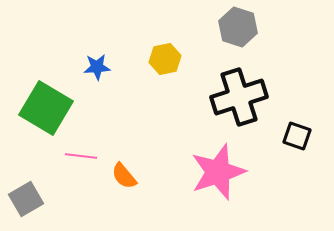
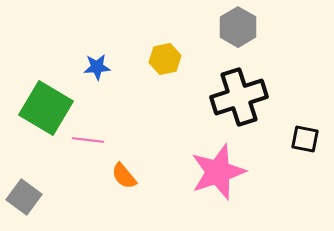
gray hexagon: rotated 12 degrees clockwise
black square: moved 8 px right, 3 px down; rotated 8 degrees counterclockwise
pink line: moved 7 px right, 16 px up
gray square: moved 2 px left, 2 px up; rotated 24 degrees counterclockwise
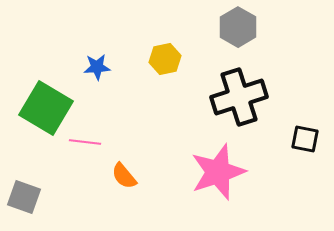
pink line: moved 3 px left, 2 px down
gray square: rotated 16 degrees counterclockwise
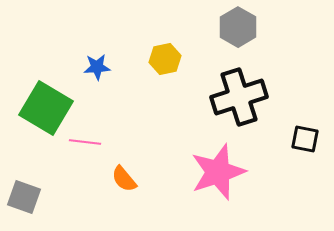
orange semicircle: moved 3 px down
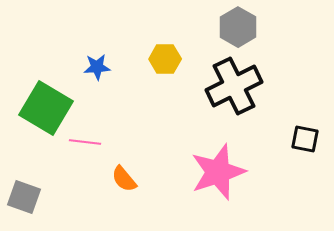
yellow hexagon: rotated 12 degrees clockwise
black cross: moved 5 px left, 11 px up; rotated 8 degrees counterclockwise
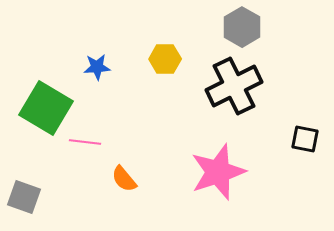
gray hexagon: moved 4 px right
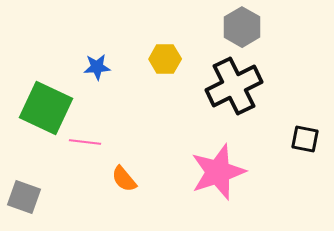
green square: rotated 6 degrees counterclockwise
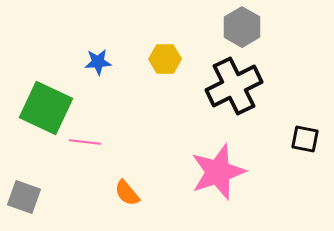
blue star: moved 1 px right, 5 px up
orange semicircle: moved 3 px right, 14 px down
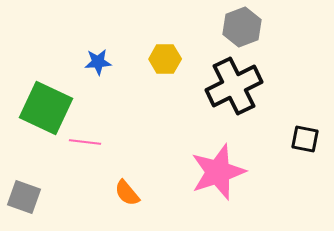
gray hexagon: rotated 9 degrees clockwise
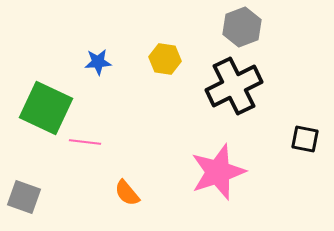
yellow hexagon: rotated 8 degrees clockwise
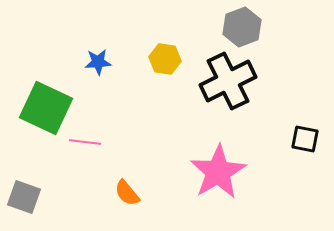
black cross: moved 6 px left, 5 px up
pink star: rotated 12 degrees counterclockwise
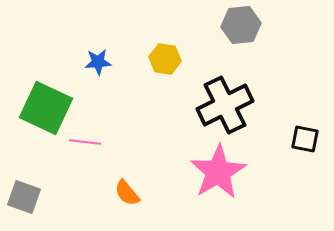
gray hexagon: moved 1 px left, 2 px up; rotated 15 degrees clockwise
black cross: moved 3 px left, 24 px down
